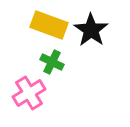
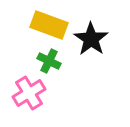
black star: moved 9 px down
green cross: moved 3 px left, 1 px up
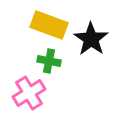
green cross: rotated 15 degrees counterclockwise
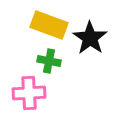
black star: moved 1 px left, 1 px up
pink cross: rotated 28 degrees clockwise
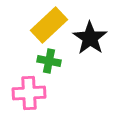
yellow rectangle: rotated 63 degrees counterclockwise
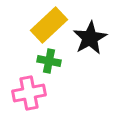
black star: rotated 8 degrees clockwise
pink cross: rotated 8 degrees counterclockwise
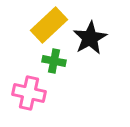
green cross: moved 5 px right
pink cross: rotated 24 degrees clockwise
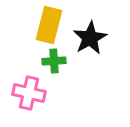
yellow rectangle: rotated 33 degrees counterclockwise
green cross: rotated 15 degrees counterclockwise
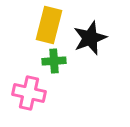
black star: rotated 8 degrees clockwise
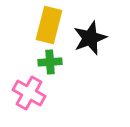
green cross: moved 4 px left, 1 px down
pink cross: rotated 16 degrees clockwise
